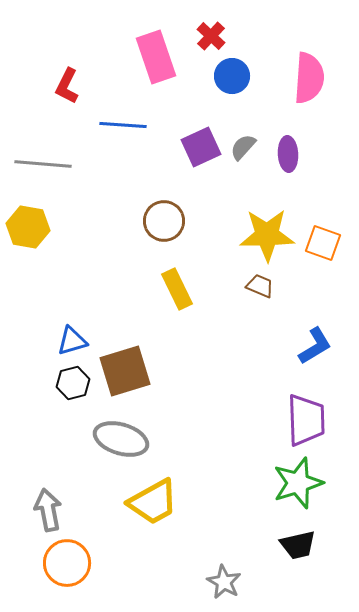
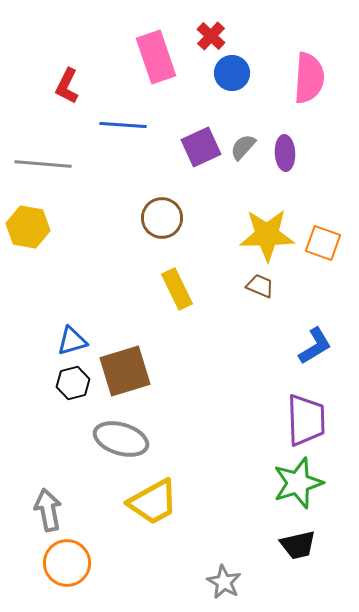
blue circle: moved 3 px up
purple ellipse: moved 3 px left, 1 px up
brown circle: moved 2 px left, 3 px up
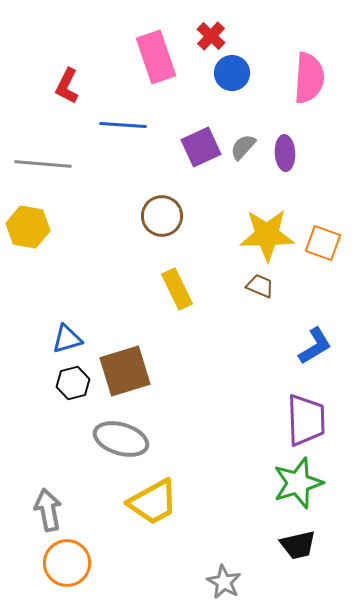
brown circle: moved 2 px up
blue triangle: moved 5 px left, 2 px up
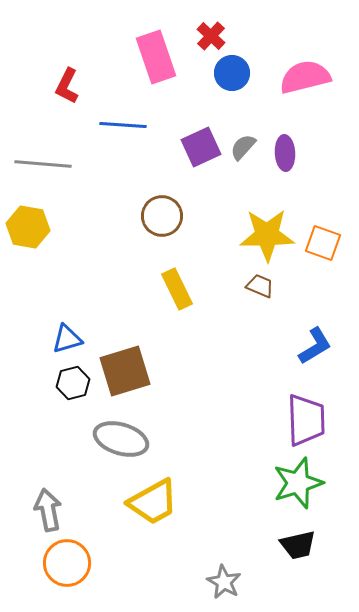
pink semicircle: moved 4 px left, 1 px up; rotated 108 degrees counterclockwise
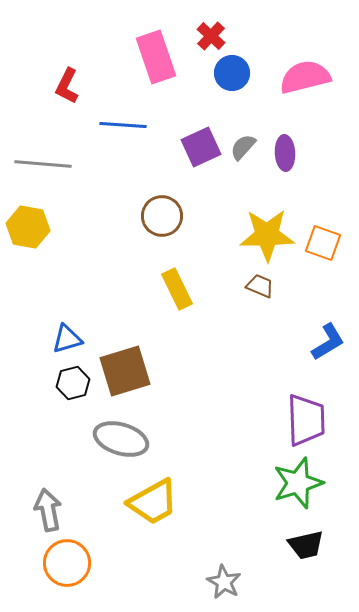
blue L-shape: moved 13 px right, 4 px up
black trapezoid: moved 8 px right
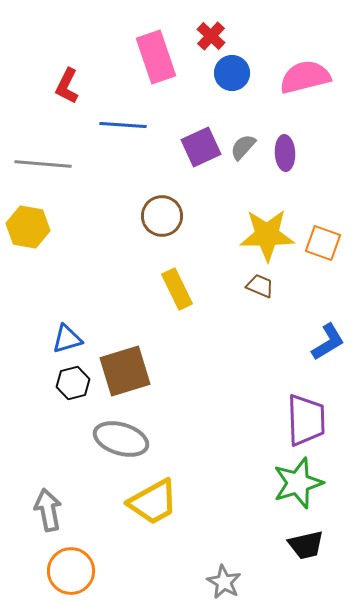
orange circle: moved 4 px right, 8 px down
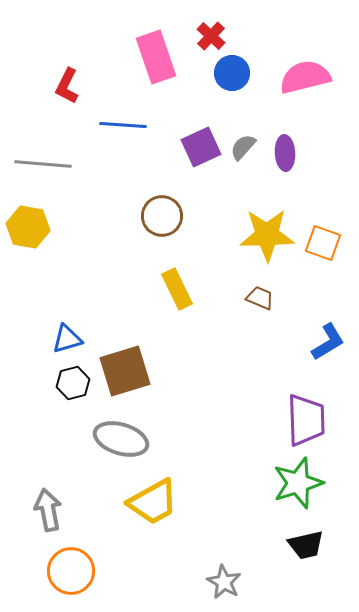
brown trapezoid: moved 12 px down
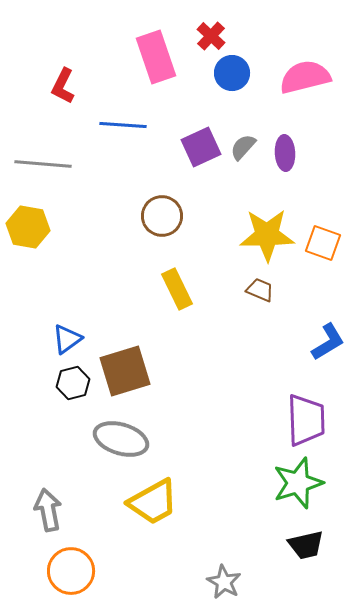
red L-shape: moved 4 px left
brown trapezoid: moved 8 px up
blue triangle: rotated 20 degrees counterclockwise
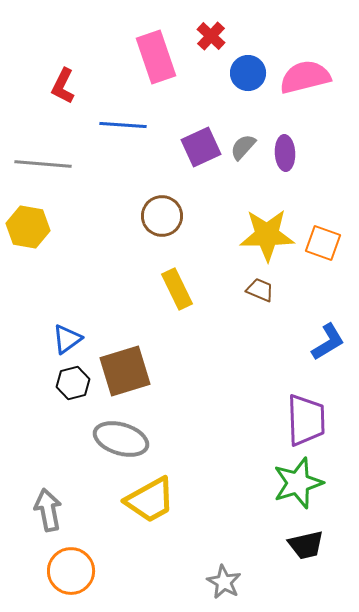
blue circle: moved 16 px right
yellow trapezoid: moved 3 px left, 2 px up
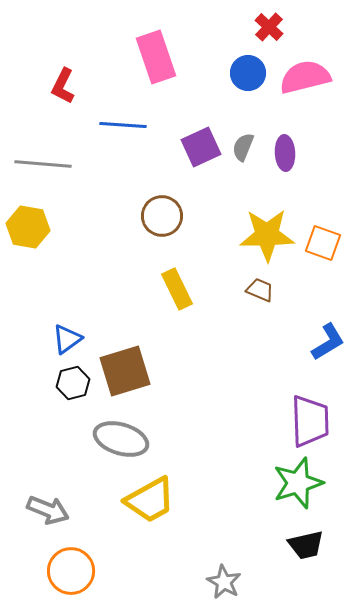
red cross: moved 58 px right, 9 px up
gray semicircle: rotated 20 degrees counterclockwise
purple trapezoid: moved 4 px right, 1 px down
gray arrow: rotated 123 degrees clockwise
